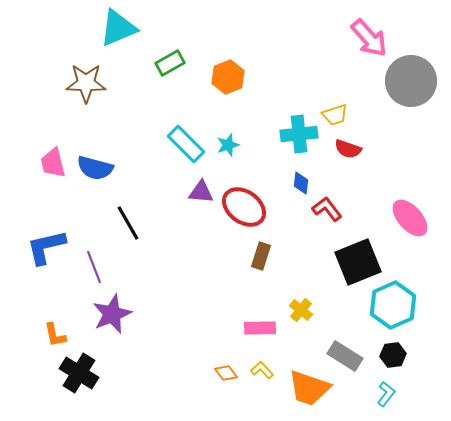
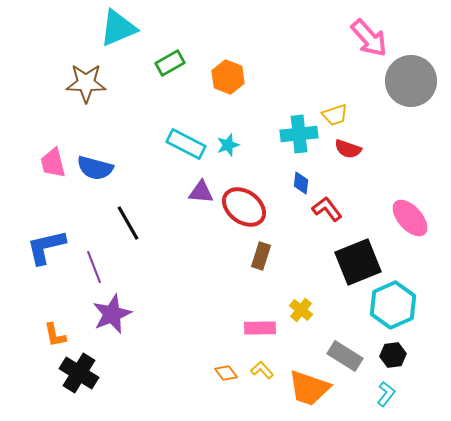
orange hexagon: rotated 16 degrees counterclockwise
cyan rectangle: rotated 18 degrees counterclockwise
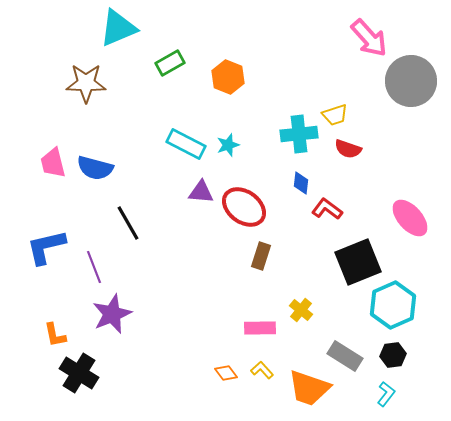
red L-shape: rotated 16 degrees counterclockwise
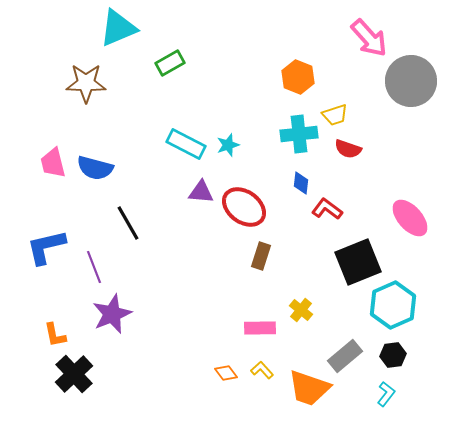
orange hexagon: moved 70 px right
gray rectangle: rotated 72 degrees counterclockwise
black cross: moved 5 px left, 1 px down; rotated 15 degrees clockwise
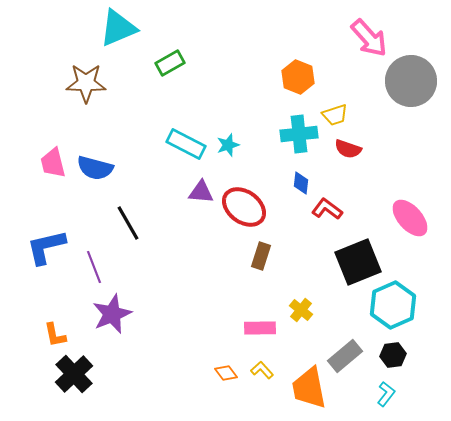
orange trapezoid: rotated 60 degrees clockwise
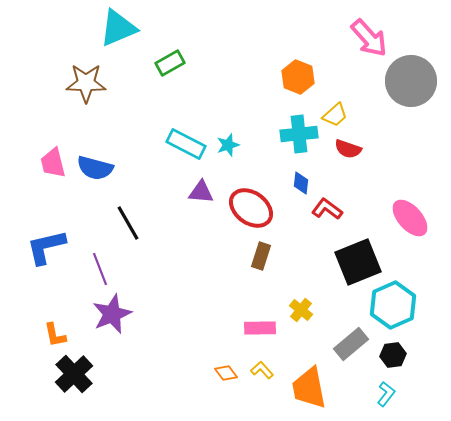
yellow trapezoid: rotated 24 degrees counterclockwise
red ellipse: moved 7 px right, 1 px down
purple line: moved 6 px right, 2 px down
gray rectangle: moved 6 px right, 12 px up
